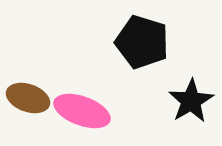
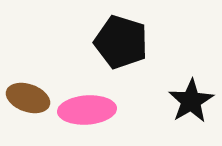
black pentagon: moved 21 px left
pink ellipse: moved 5 px right, 1 px up; rotated 24 degrees counterclockwise
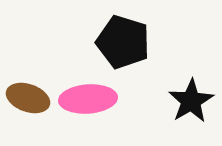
black pentagon: moved 2 px right
pink ellipse: moved 1 px right, 11 px up
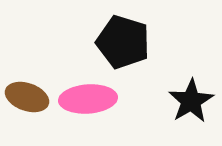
brown ellipse: moved 1 px left, 1 px up
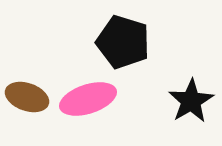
pink ellipse: rotated 14 degrees counterclockwise
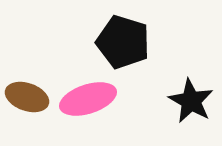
black star: rotated 12 degrees counterclockwise
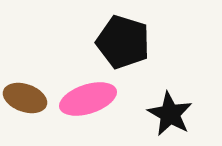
brown ellipse: moved 2 px left, 1 px down
black star: moved 21 px left, 13 px down
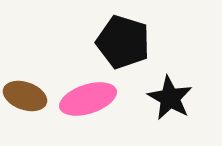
brown ellipse: moved 2 px up
black star: moved 16 px up
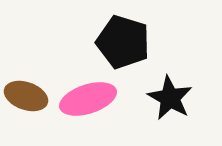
brown ellipse: moved 1 px right
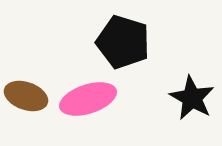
black star: moved 22 px right
